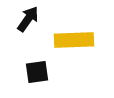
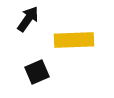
black square: rotated 15 degrees counterclockwise
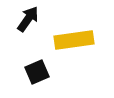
yellow rectangle: rotated 6 degrees counterclockwise
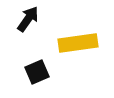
yellow rectangle: moved 4 px right, 3 px down
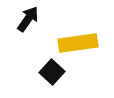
black square: moved 15 px right; rotated 25 degrees counterclockwise
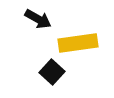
black arrow: moved 10 px right; rotated 84 degrees clockwise
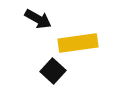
black square: moved 1 px right, 1 px up
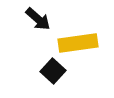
black arrow: rotated 12 degrees clockwise
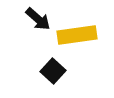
yellow rectangle: moved 1 px left, 8 px up
